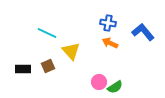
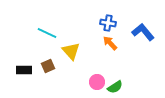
orange arrow: rotated 21 degrees clockwise
black rectangle: moved 1 px right, 1 px down
pink circle: moved 2 px left
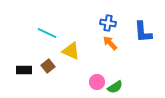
blue L-shape: rotated 145 degrees counterclockwise
yellow triangle: rotated 24 degrees counterclockwise
brown square: rotated 16 degrees counterclockwise
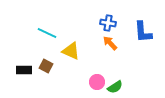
brown square: moved 2 px left; rotated 24 degrees counterclockwise
